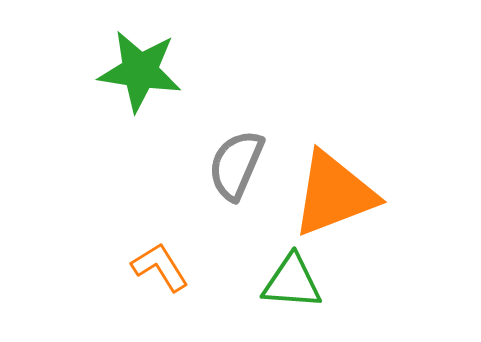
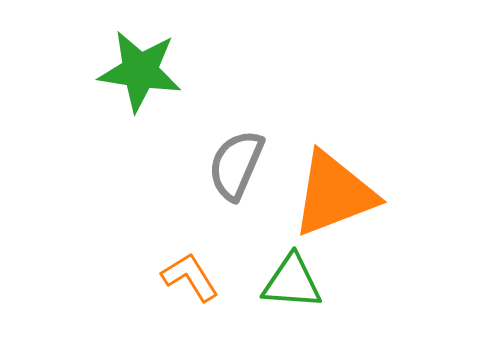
orange L-shape: moved 30 px right, 10 px down
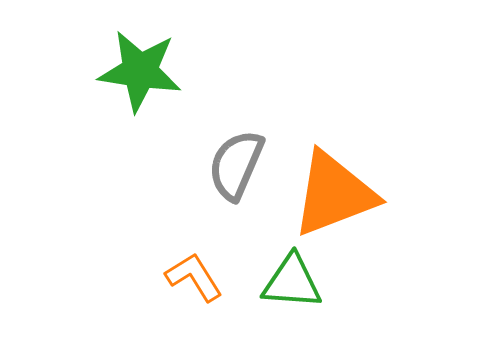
orange L-shape: moved 4 px right
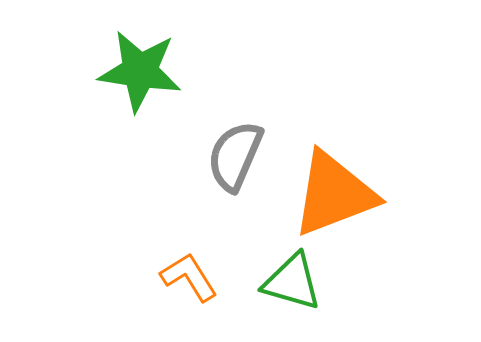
gray semicircle: moved 1 px left, 9 px up
orange L-shape: moved 5 px left
green triangle: rotated 12 degrees clockwise
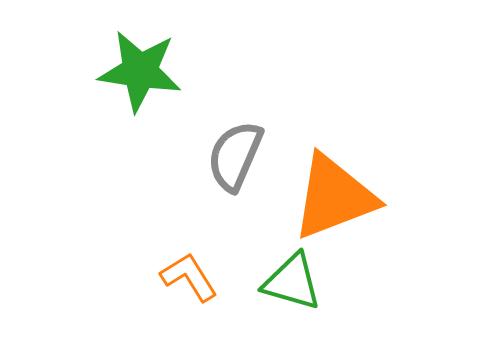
orange triangle: moved 3 px down
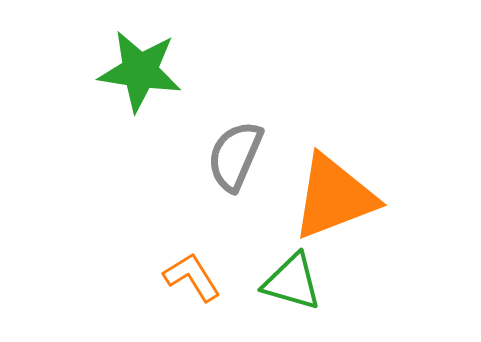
orange L-shape: moved 3 px right
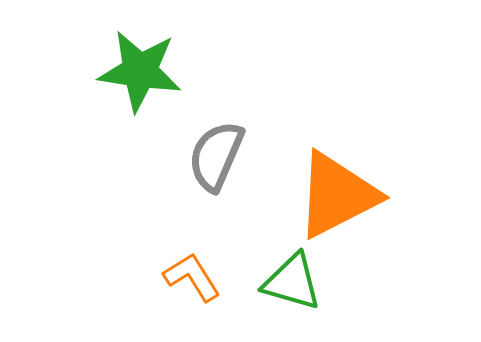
gray semicircle: moved 19 px left
orange triangle: moved 3 px right, 2 px up; rotated 6 degrees counterclockwise
